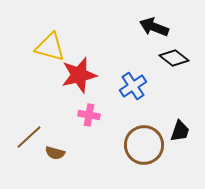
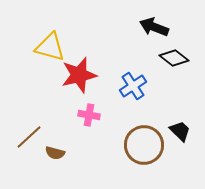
black trapezoid: rotated 65 degrees counterclockwise
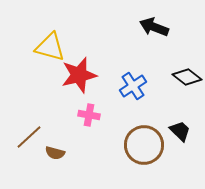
black diamond: moved 13 px right, 19 px down
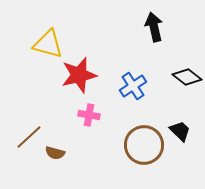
black arrow: rotated 56 degrees clockwise
yellow triangle: moved 2 px left, 3 px up
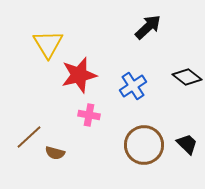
black arrow: moved 6 px left; rotated 60 degrees clockwise
yellow triangle: rotated 44 degrees clockwise
black trapezoid: moved 7 px right, 13 px down
